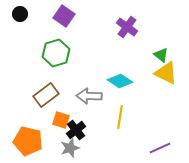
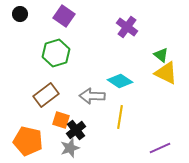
gray arrow: moved 3 px right
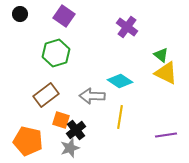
purple line: moved 6 px right, 13 px up; rotated 15 degrees clockwise
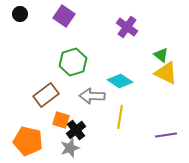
green hexagon: moved 17 px right, 9 px down
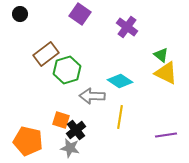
purple square: moved 16 px right, 2 px up
green hexagon: moved 6 px left, 8 px down
brown rectangle: moved 41 px up
gray star: rotated 30 degrees clockwise
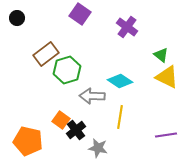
black circle: moved 3 px left, 4 px down
yellow triangle: moved 1 px right, 4 px down
orange square: rotated 18 degrees clockwise
gray star: moved 28 px right
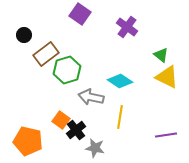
black circle: moved 7 px right, 17 px down
gray arrow: moved 1 px left, 1 px down; rotated 10 degrees clockwise
gray star: moved 3 px left
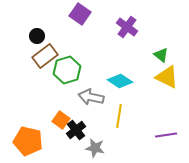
black circle: moved 13 px right, 1 px down
brown rectangle: moved 1 px left, 2 px down
yellow line: moved 1 px left, 1 px up
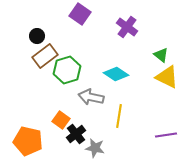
cyan diamond: moved 4 px left, 7 px up
black cross: moved 4 px down
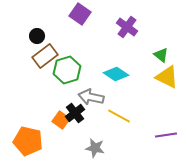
yellow line: rotated 70 degrees counterclockwise
black cross: moved 1 px left, 21 px up
